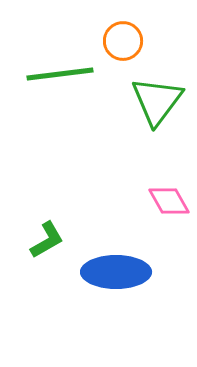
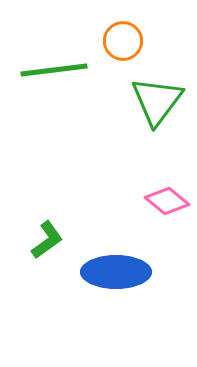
green line: moved 6 px left, 4 px up
pink diamond: moved 2 px left; rotated 21 degrees counterclockwise
green L-shape: rotated 6 degrees counterclockwise
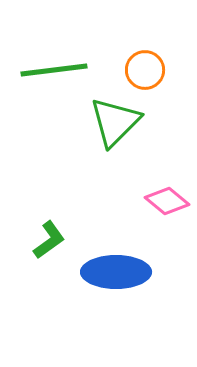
orange circle: moved 22 px right, 29 px down
green triangle: moved 42 px left, 21 px down; rotated 8 degrees clockwise
green L-shape: moved 2 px right
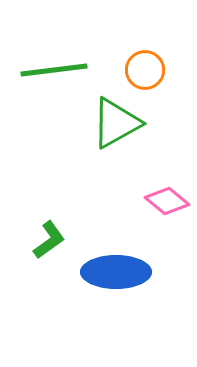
green triangle: moved 1 px right, 1 px down; rotated 16 degrees clockwise
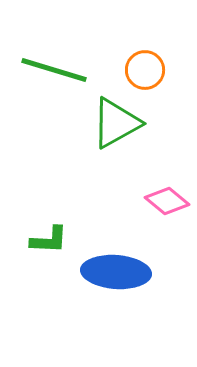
green line: rotated 24 degrees clockwise
green L-shape: rotated 39 degrees clockwise
blue ellipse: rotated 4 degrees clockwise
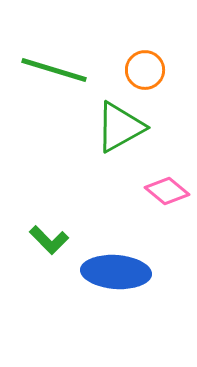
green triangle: moved 4 px right, 4 px down
pink diamond: moved 10 px up
green L-shape: rotated 42 degrees clockwise
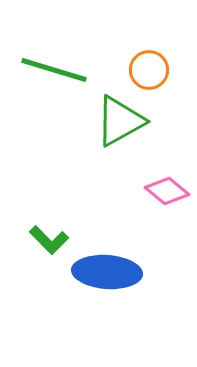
orange circle: moved 4 px right
green triangle: moved 6 px up
blue ellipse: moved 9 px left
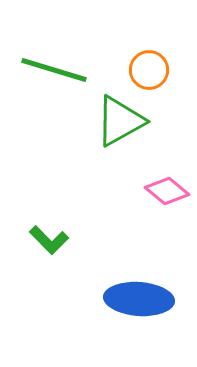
blue ellipse: moved 32 px right, 27 px down
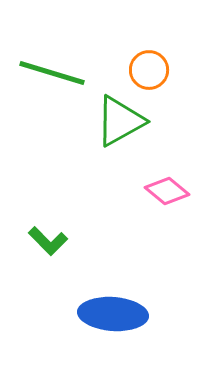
green line: moved 2 px left, 3 px down
green L-shape: moved 1 px left, 1 px down
blue ellipse: moved 26 px left, 15 px down
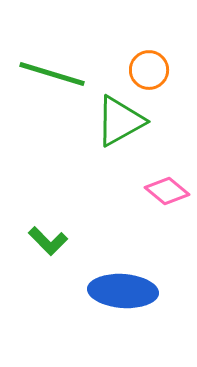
green line: moved 1 px down
blue ellipse: moved 10 px right, 23 px up
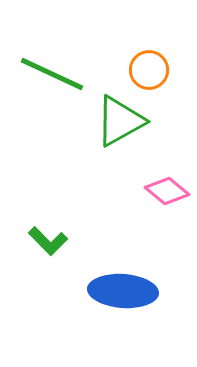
green line: rotated 8 degrees clockwise
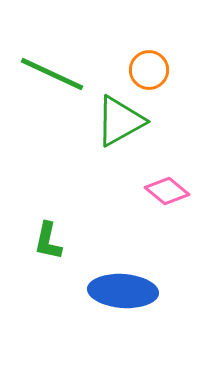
green L-shape: rotated 57 degrees clockwise
